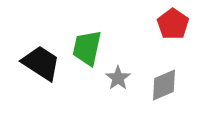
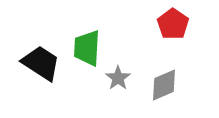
green trapezoid: rotated 9 degrees counterclockwise
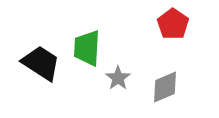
gray diamond: moved 1 px right, 2 px down
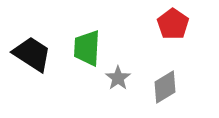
black trapezoid: moved 9 px left, 9 px up
gray diamond: rotated 8 degrees counterclockwise
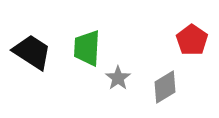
red pentagon: moved 19 px right, 16 px down
black trapezoid: moved 2 px up
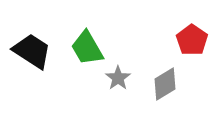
green trapezoid: rotated 33 degrees counterclockwise
black trapezoid: moved 1 px up
gray diamond: moved 3 px up
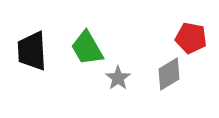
red pentagon: moved 1 px left, 2 px up; rotated 24 degrees counterclockwise
black trapezoid: rotated 126 degrees counterclockwise
gray diamond: moved 4 px right, 10 px up
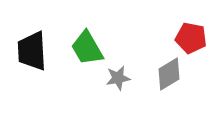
gray star: rotated 25 degrees clockwise
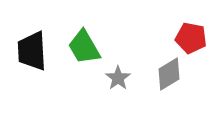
green trapezoid: moved 3 px left, 1 px up
gray star: rotated 25 degrees counterclockwise
